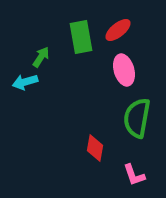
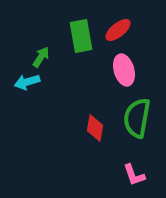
green rectangle: moved 1 px up
cyan arrow: moved 2 px right
red diamond: moved 20 px up
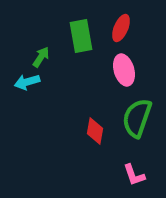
red ellipse: moved 3 px right, 2 px up; rotated 28 degrees counterclockwise
green semicircle: rotated 9 degrees clockwise
red diamond: moved 3 px down
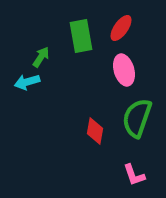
red ellipse: rotated 12 degrees clockwise
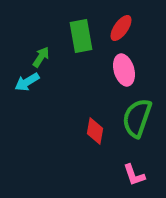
cyan arrow: rotated 15 degrees counterclockwise
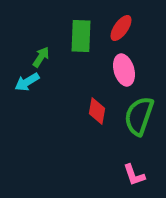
green rectangle: rotated 12 degrees clockwise
green semicircle: moved 2 px right, 2 px up
red diamond: moved 2 px right, 20 px up
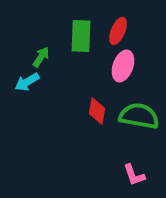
red ellipse: moved 3 px left, 3 px down; rotated 12 degrees counterclockwise
pink ellipse: moved 1 px left, 4 px up; rotated 36 degrees clockwise
green semicircle: rotated 81 degrees clockwise
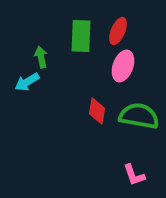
green arrow: rotated 45 degrees counterclockwise
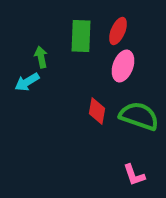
green semicircle: rotated 9 degrees clockwise
